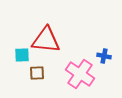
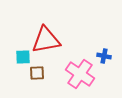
red triangle: rotated 16 degrees counterclockwise
cyan square: moved 1 px right, 2 px down
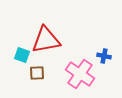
cyan square: moved 1 px left, 2 px up; rotated 21 degrees clockwise
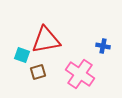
blue cross: moved 1 px left, 10 px up
brown square: moved 1 px right, 1 px up; rotated 14 degrees counterclockwise
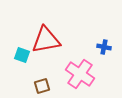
blue cross: moved 1 px right, 1 px down
brown square: moved 4 px right, 14 px down
